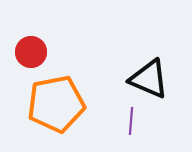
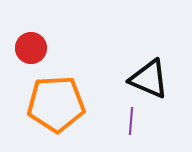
red circle: moved 4 px up
orange pentagon: rotated 8 degrees clockwise
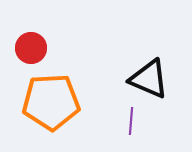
orange pentagon: moved 5 px left, 2 px up
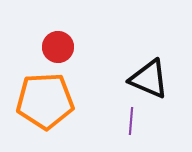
red circle: moved 27 px right, 1 px up
orange pentagon: moved 6 px left, 1 px up
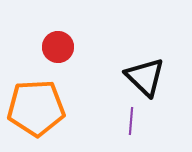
black triangle: moved 4 px left, 2 px up; rotated 21 degrees clockwise
orange pentagon: moved 9 px left, 7 px down
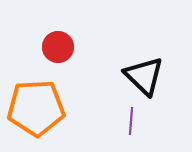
black triangle: moved 1 px left, 1 px up
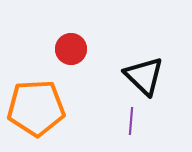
red circle: moved 13 px right, 2 px down
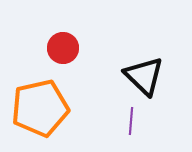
red circle: moved 8 px left, 1 px up
orange pentagon: moved 4 px right; rotated 10 degrees counterclockwise
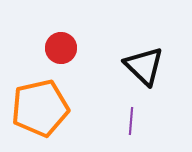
red circle: moved 2 px left
black triangle: moved 10 px up
